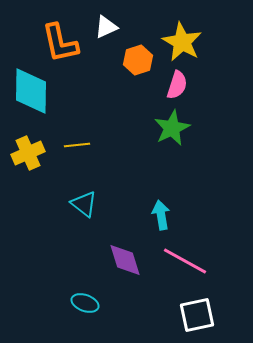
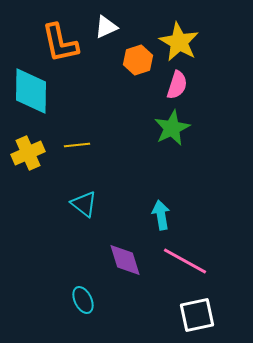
yellow star: moved 3 px left
cyan ellipse: moved 2 px left, 3 px up; rotated 44 degrees clockwise
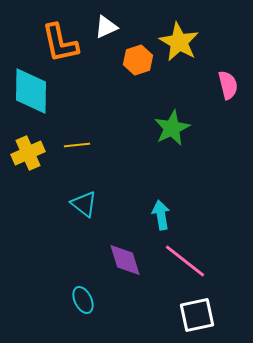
pink semicircle: moved 51 px right; rotated 32 degrees counterclockwise
pink line: rotated 9 degrees clockwise
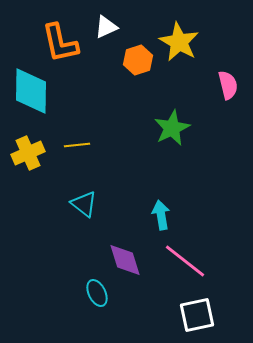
cyan ellipse: moved 14 px right, 7 px up
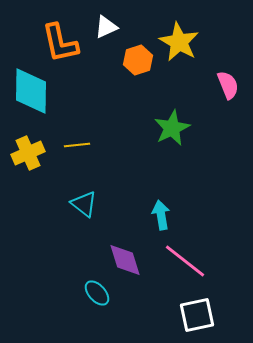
pink semicircle: rotated 8 degrees counterclockwise
cyan ellipse: rotated 16 degrees counterclockwise
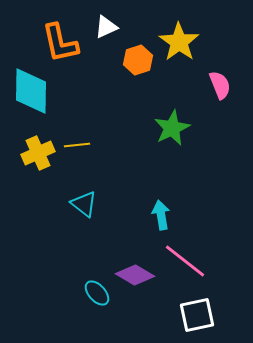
yellow star: rotated 6 degrees clockwise
pink semicircle: moved 8 px left
yellow cross: moved 10 px right
purple diamond: moved 10 px right, 15 px down; rotated 42 degrees counterclockwise
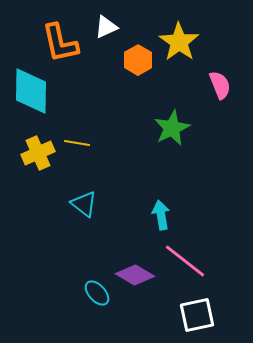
orange hexagon: rotated 12 degrees counterclockwise
yellow line: moved 2 px up; rotated 15 degrees clockwise
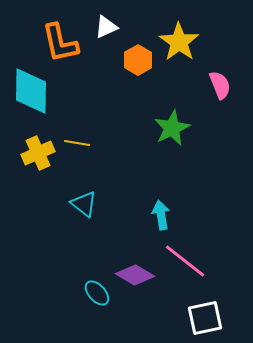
white square: moved 8 px right, 3 px down
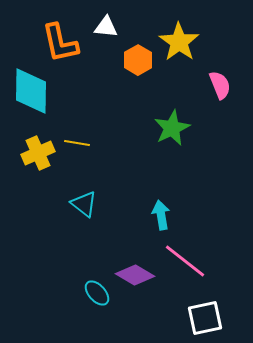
white triangle: rotated 30 degrees clockwise
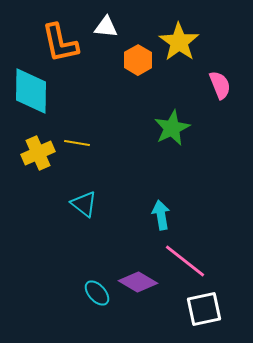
purple diamond: moved 3 px right, 7 px down
white square: moved 1 px left, 9 px up
